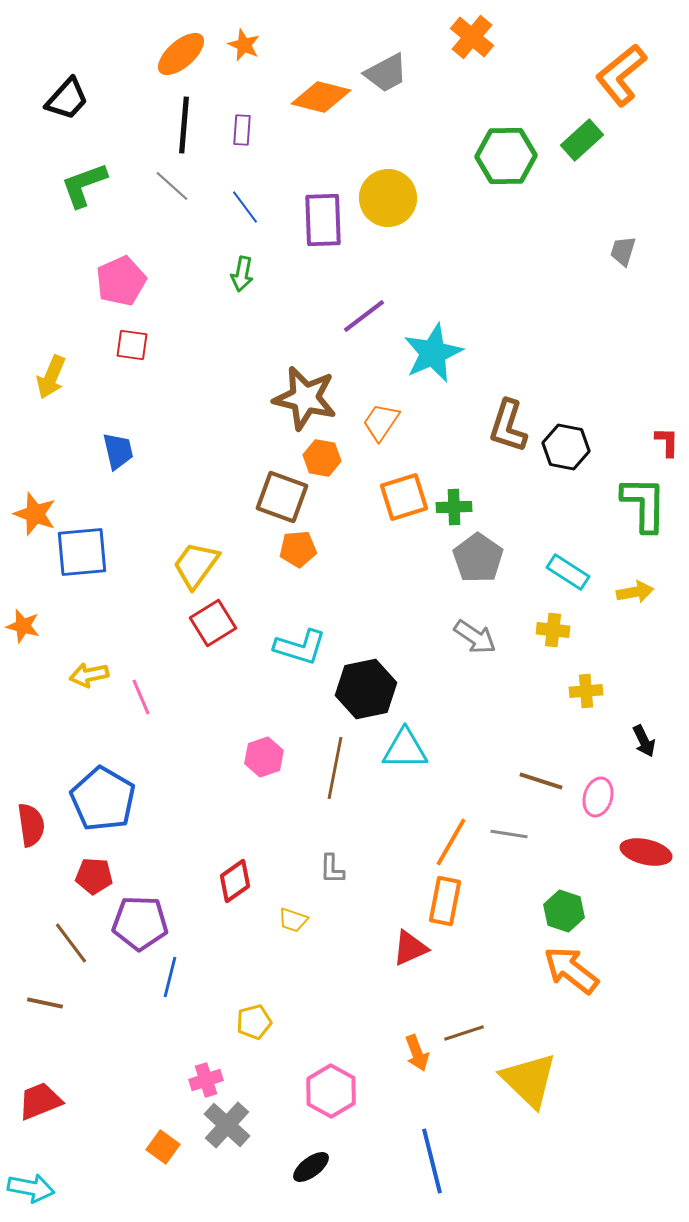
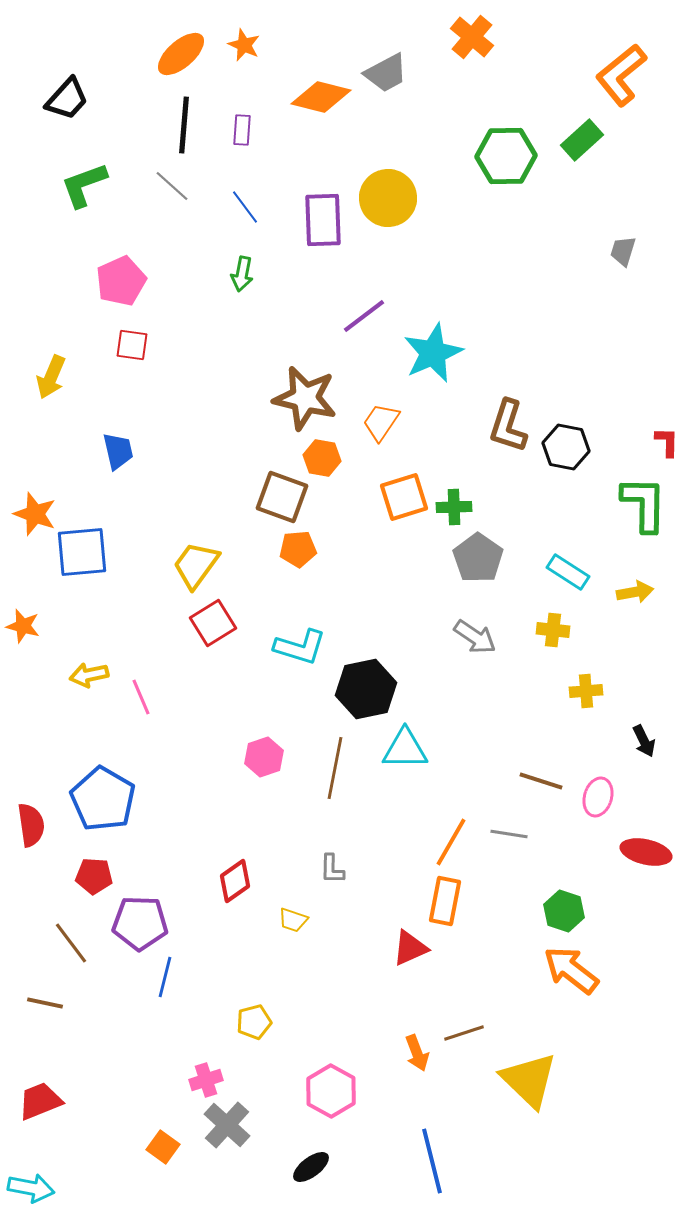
blue line at (170, 977): moved 5 px left
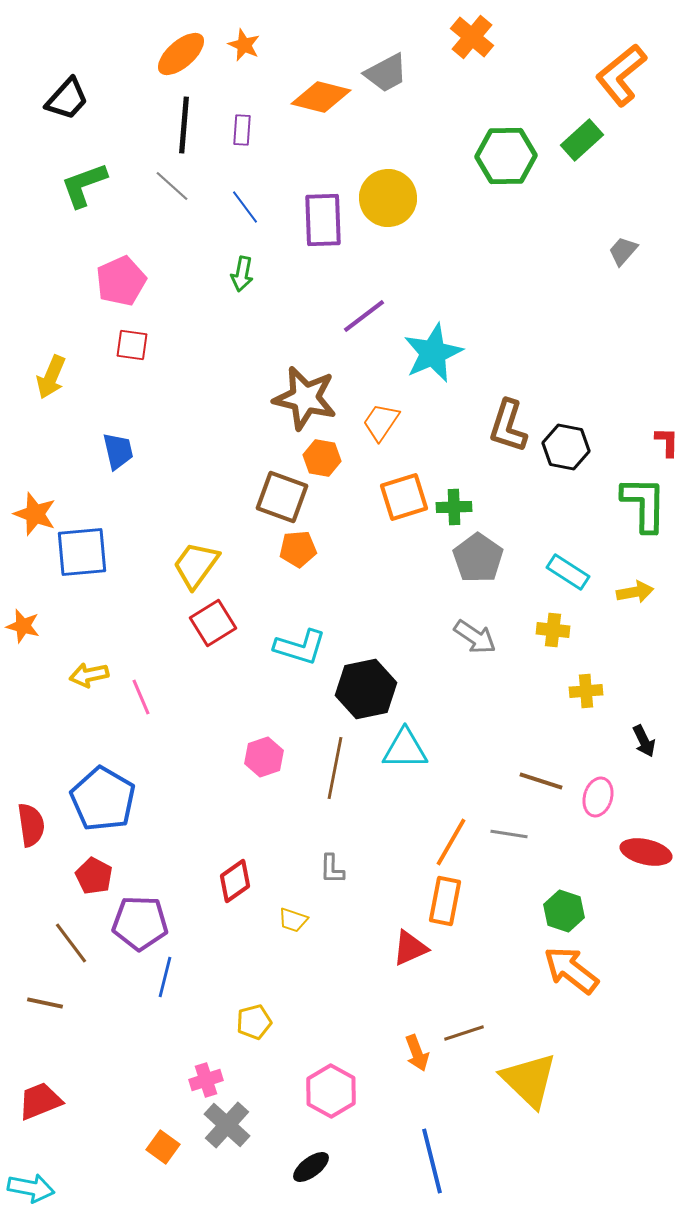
gray trapezoid at (623, 251): rotated 24 degrees clockwise
red pentagon at (94, 876): rotated 24 degrees clockwise
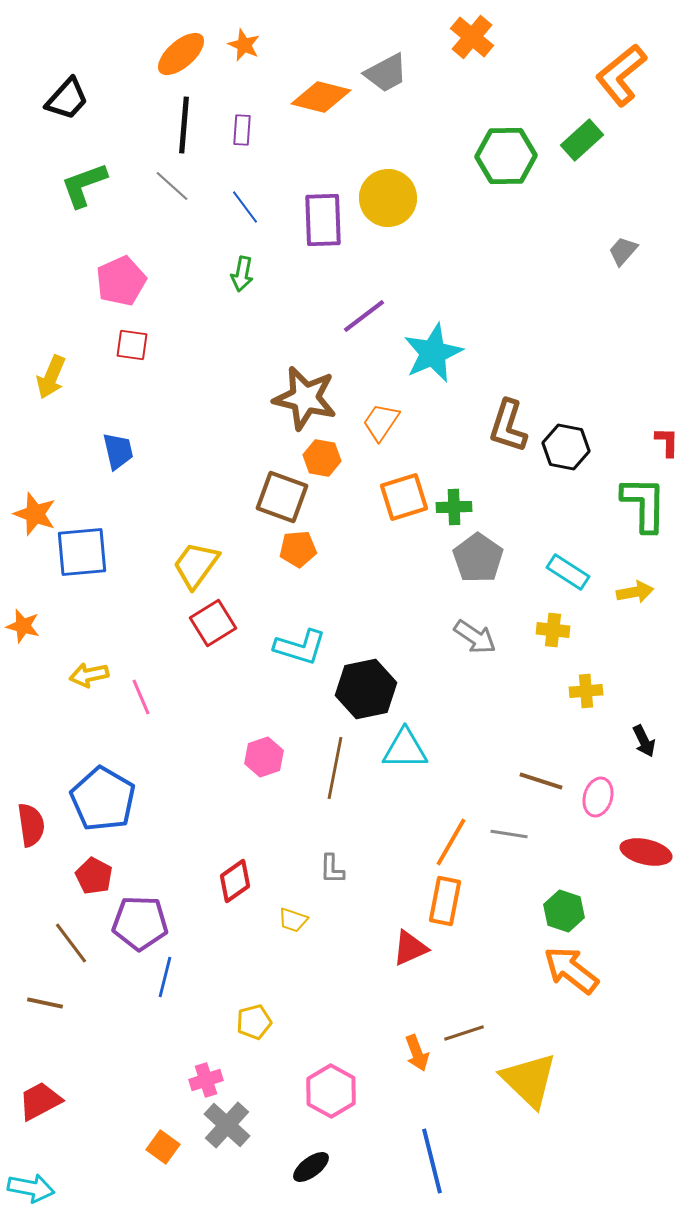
red trapezoid at (40, 1101): rotated 6 degrees counterclockwise
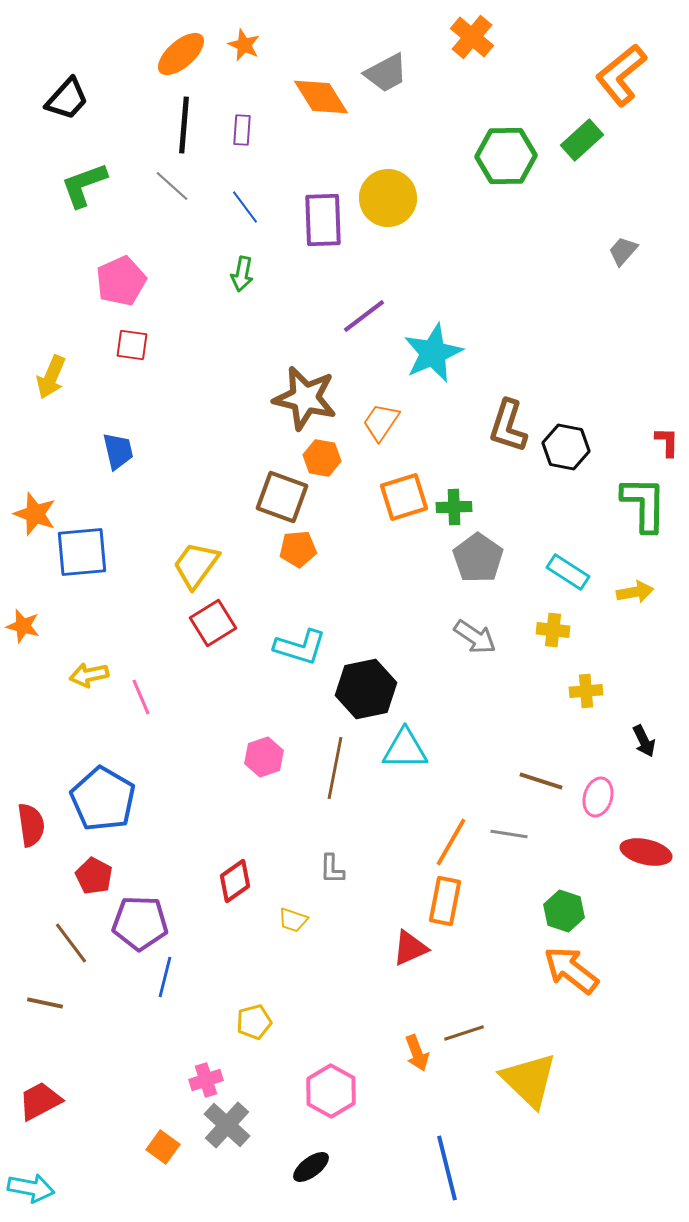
orange diamond at (321, 97): rotated 44 degrees clockwise
blue line at (432, 1161): moved 15 px right, 7 px down
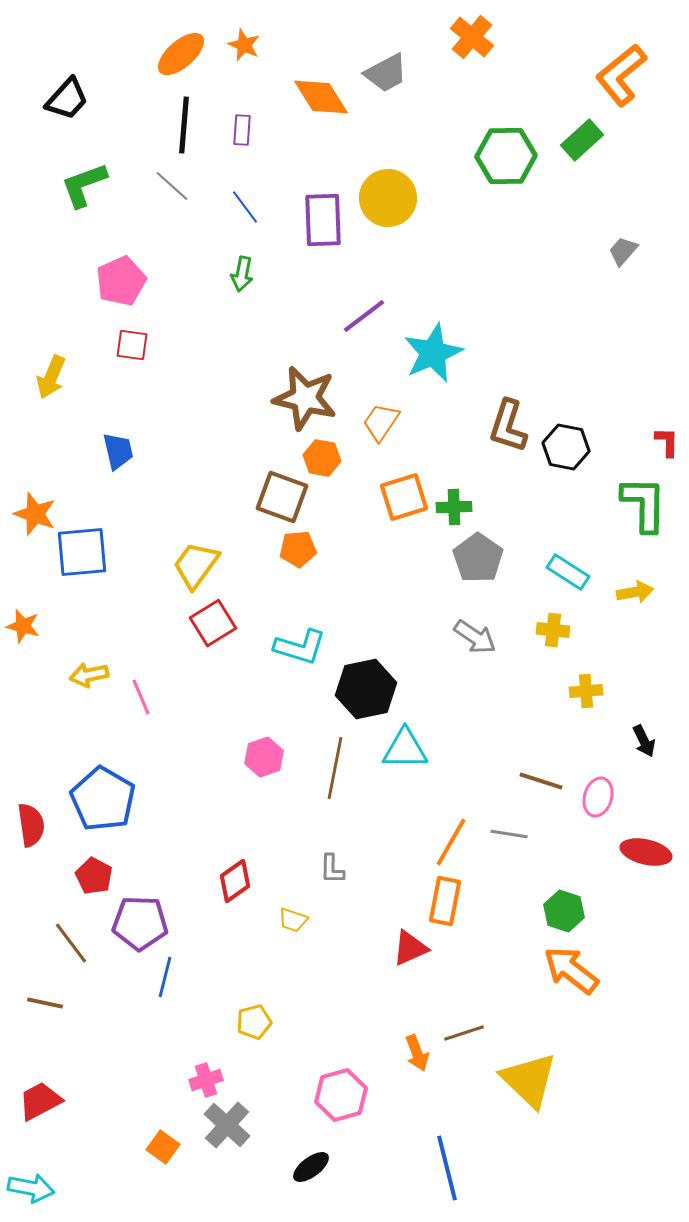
pink hexagon at (331, 1091): moved 10 px right, 4 px down; rotated 15 degrees clockwise
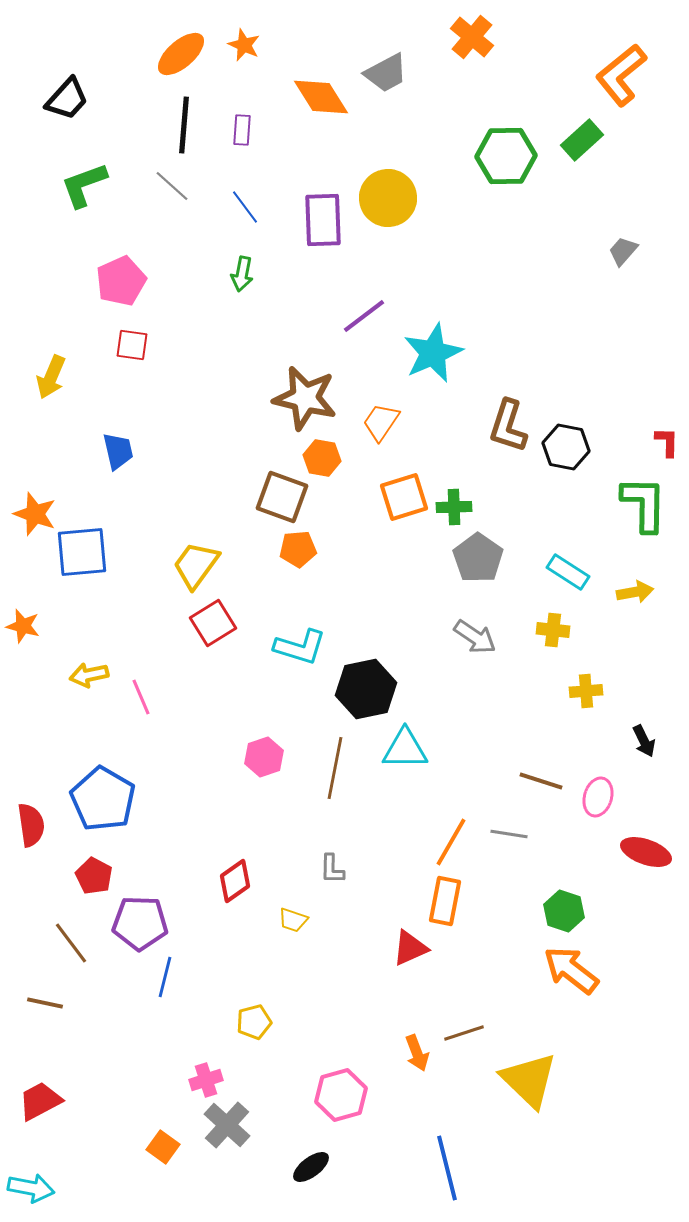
red ellipse at (646, 852): rotated 6 degrees clockwise
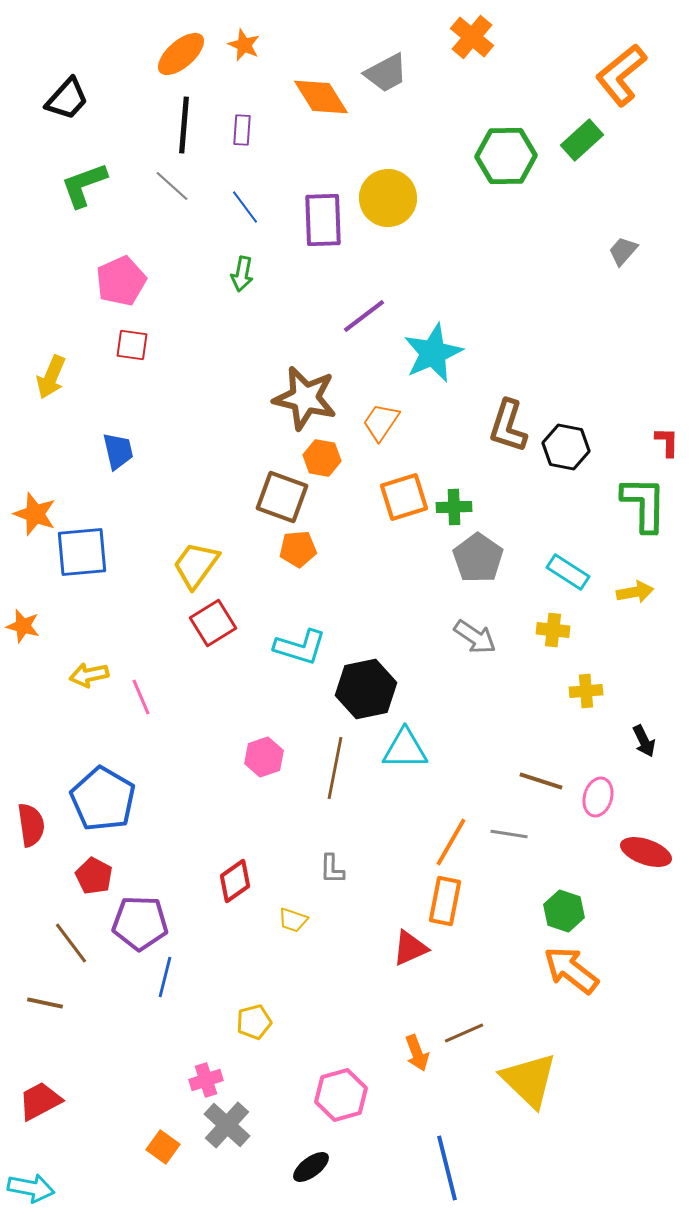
brown line at (464, 1033): rotated 6 degrees counterclockwise
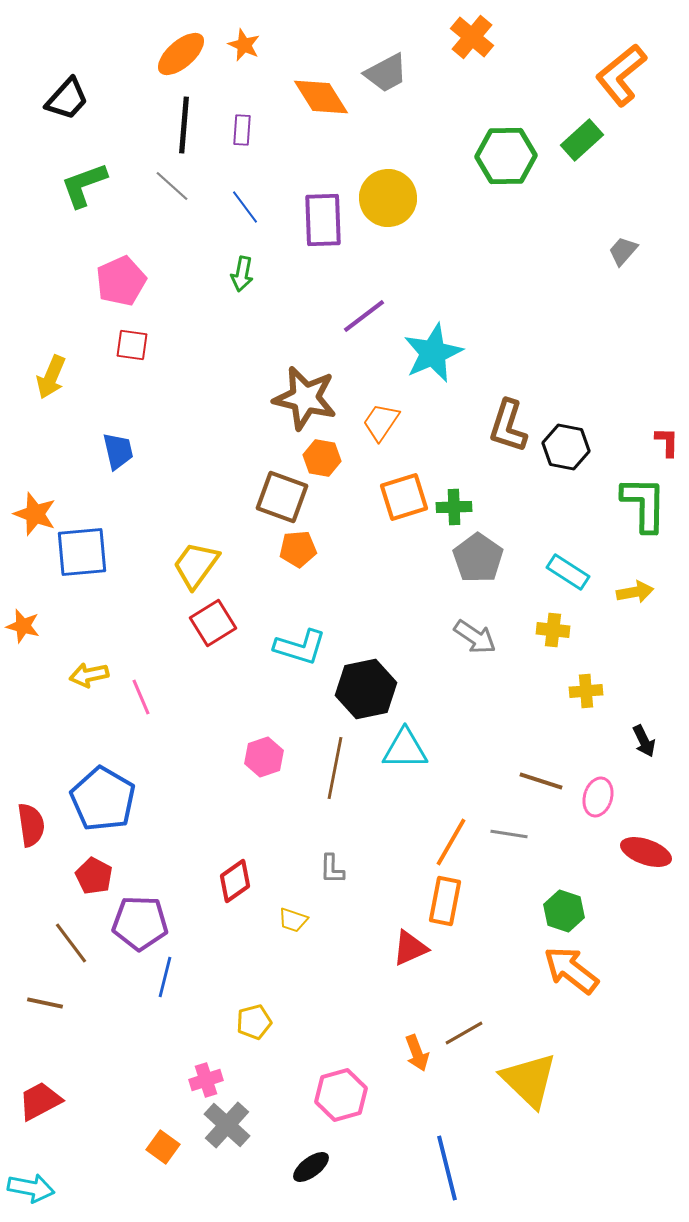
brown line at (464, 1033): rotated 6 degrees counterclockwise
